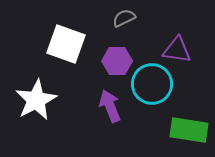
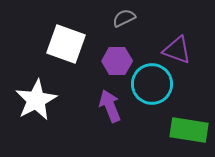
purple triangle: rotated 12 degrees clockwise
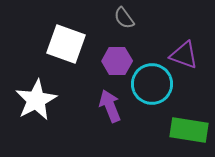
gray semicircle: rotated 100 degrees counterclockwise
purple triangle: moved 7 px right, 5 px down
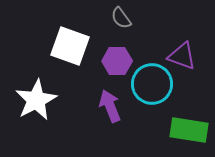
gray semicircle: moved 3 px left
white square: moved 4 px right, 2 px down
purple triangle: moved 2 px left, 1 px down
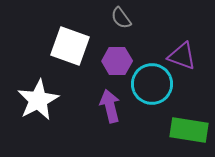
white star: moved 2 px right
purple arrow: rotated 8 degrees clockwise
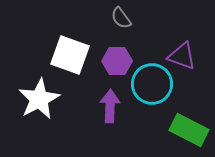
white square: moved 9 px down
white star: moved 1 px right, 1 px up
purple arrow: rotated 16 degrees clockwise
green rectangle: rotated 18 degrees clockwise
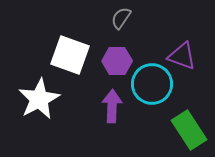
gray semicircle: rotated 70 degrees clockwise
purple arrow: moved 2 px right
green rectangle: rotated 30 degrees clockwise
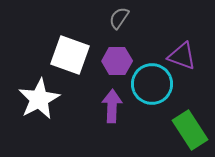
gray semicircle: moved 2 px left
green rectangle: moved 1 px right
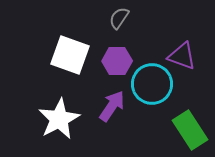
white star: moved 20 px right, 20 px down
purple arrow: rotated 32 degrees clockwise
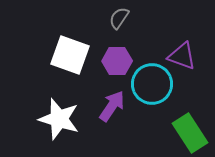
white star: rotated 27 degrees counterclockwise
green rectangle: moved 3 px down
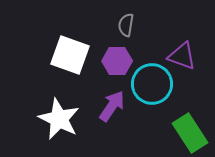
gray semicircle: moved 7 px right, 7 px down; rotated 25 degrees counterclockwise
white star: rotated 9 degrees clockwise
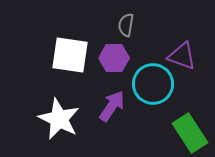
white square: rotated 12 degrees counterclockwise
purple hexagon: moved 3 px left, 3 px up
cyan circle: moved 1 px right
